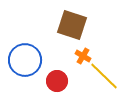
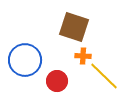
brown square: moved 2 px right, 2 px down
orange cross: rotated 28 degrees counterclockwise
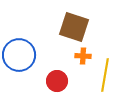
blue circle: moved 6 px left, 5 px up
yellow line: moved 1 px right, 1 px up; rotated 56 degrees clockwise
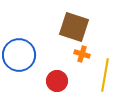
orange cross: moved 1 px left, 2 px up; rotated 14 degrees clockwise
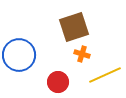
brown square: rotated 36 degrees counterclockwise
yellow line: rotated 56 degrees clockwise
red circle: moved 1 px right, 1 px down
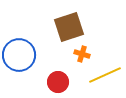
brown square: moved 5 px left
